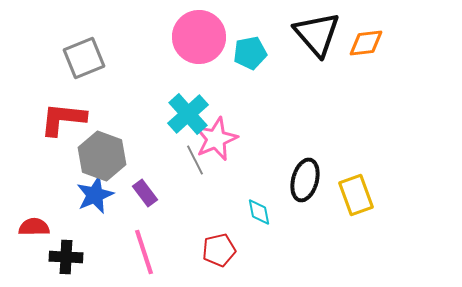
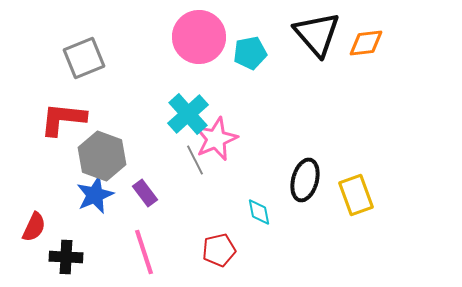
red semicircle: rotated 116 degrees clockwise
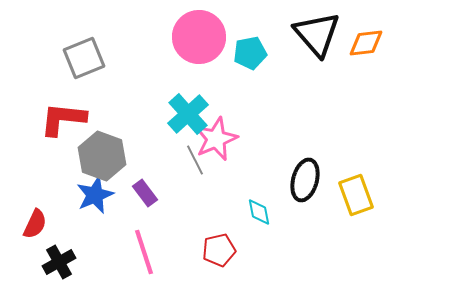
red semicircle: moved 1 px right, 3 px up
black cross: moved 7 px left, 5 px down; rotated 32 degrees counterclockwise
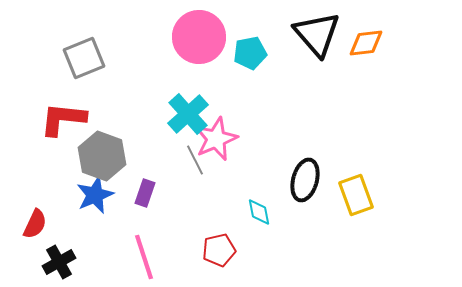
purple rectangle: rotated 56 degrees clockwise
pink line: moved 5 px down
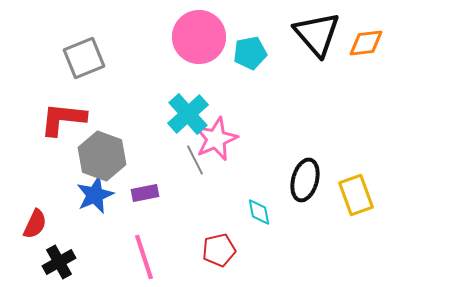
purple rectangle: rotated 60 degrees clockwise
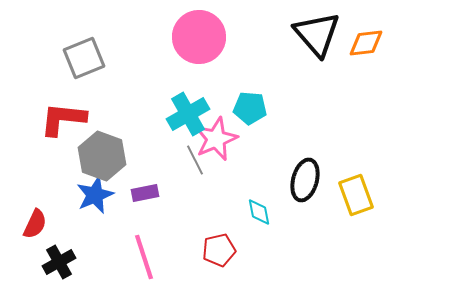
cyan pentagon: moved 55 px down; rotated 16 degrees clockwise
cyan cross: rotated 12 degrees clockwise
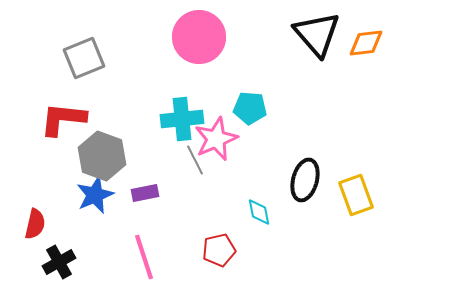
cyan cross: moved 6 px left, 5 px down; rotated 24 degrees clockwise
red semicircle: rotated 12 degrees counterclockwise
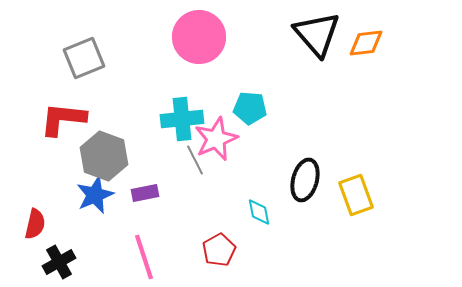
gray hexagon: moved 2 px right
red pentagon: rotated 16 degrees counterclockwise
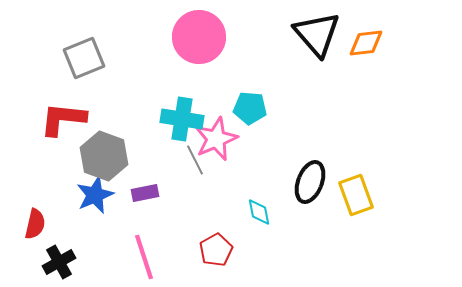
cyan cross: rotated 15 degrees clockwise
black ellipse: moved 5 px right, 2 px down; rotated 6 degrees clockwise
red pentagon: moved 3 px left
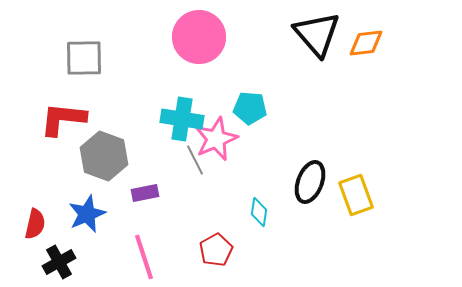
gray square: rotated 21 degrees clockwise
blue star: moved 8 px left, 19 px down
cyan diamond: rotated 20 degrees clockwise
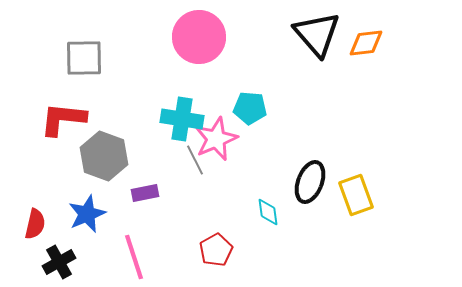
cyan diamond: moved 9 px right; rotated 16 degrees counterclockwise
pink line: moved 10 px left
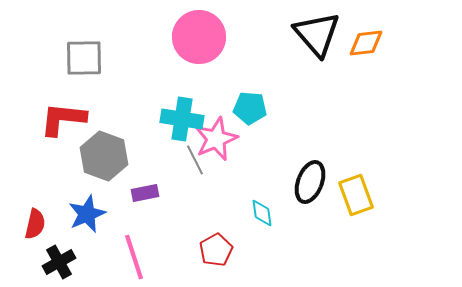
cyan diamond: moved 6 px left, 1 px down
